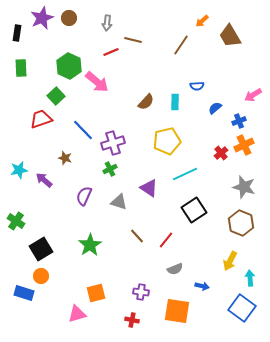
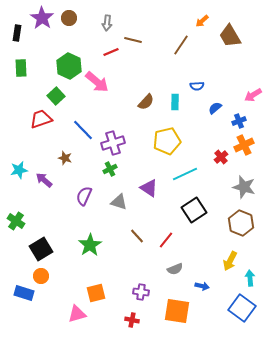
purple star at (42, 18): rotated 15 degrees counterclockwise
red cross at (221, 153): moved 4 px down
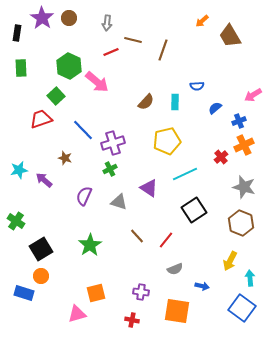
brown line at (181, 45): moved 18 px left, 5 px down; rotated 15 degrees counterclockwise
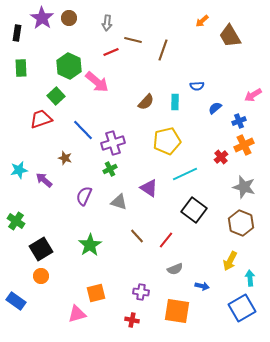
black square at (194, 210): rotated 20 degrees counterclockwise
blue rectangle at (24, 293): moved 8 px left, 8 px down; rotated 18 degrees clockwise
blue square at (242, 308): rotated 24 degrees clockwise
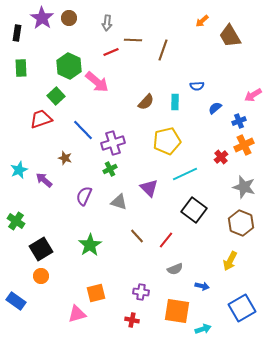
brown line at (133, 40): rotated 12 degrees counterclockwise
cyan star at (19, 170): rotated 12 degrees counterclockwise
purple triangle at (149, 188): rotated 12 degrees clockwise
cyan arrow at (250, 278): moved 47 px left, 51 px down; rotated 77 degrees clockwise
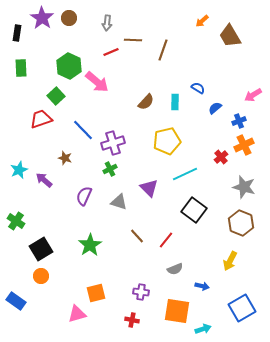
blue semicircle at (197, 86): moved 1 px right, 2 px down; rotated 144 degrees counterclockwise
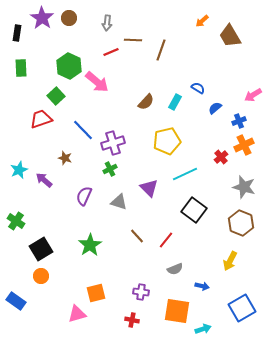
brown line at (163, 50): moved 2 px left
cyan rectangle at (175, 102): rotated 28 degrees clockwise
